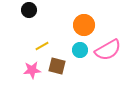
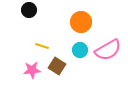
orange circle: moved 3 px left, 3 px up
yellow line: rotated 48 degrees clockwise
brown square: rotated 18 degrees clockwise
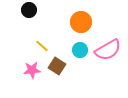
yellow line: rotated 24 degrees clockwise
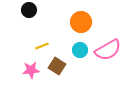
yellow line: rotated 64 degrees counterclockwise
pink star: moved 1 px left
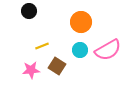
black circle: moved 1 px down
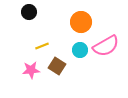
black circle: moved 1 px down
pink semicircle: moved 2 px left, 4 px up
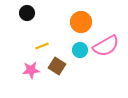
black circle: moved 2 px left, 1 px down
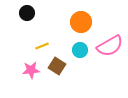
pink semicircle: moved 4 px right
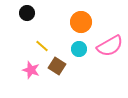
yellow line: rotated 64 degrees clockwise
cyan circle: moved 1 px left, 1 px up
pink star: rotated 24 degrees clockwise
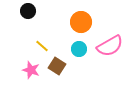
black circle: moved 1 px right, 2 px up
